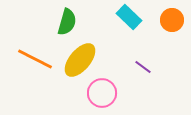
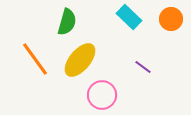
orange circle: moved 1 px left, 1 px up
orange line: rotated 27 degrees clockwise
pink circle: moved 2 px down
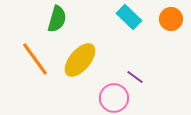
green semicircle: moved 10 px left, 3 px up
purple line: moved 8 px left, 10 px down
pink circle: moved 12 px right, 3 px down
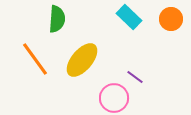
green semicircle: rotated 12 degrees counterclockwise
yellow ellipse: moved 2 px right
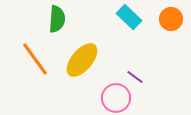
pink circle: moved 2 px right
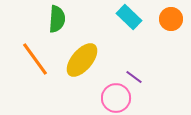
purple line: moved 1 px left
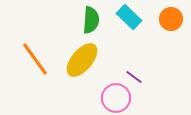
green semicircle: moved 34 px right, 1 px down
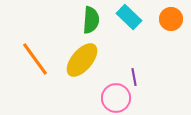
purple line: rotated 42 degrees clockwise
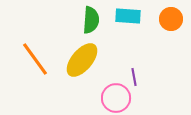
cyan rectangle: moved 1 px left, 1 px up; rotated 40 degrees counterclockwise
